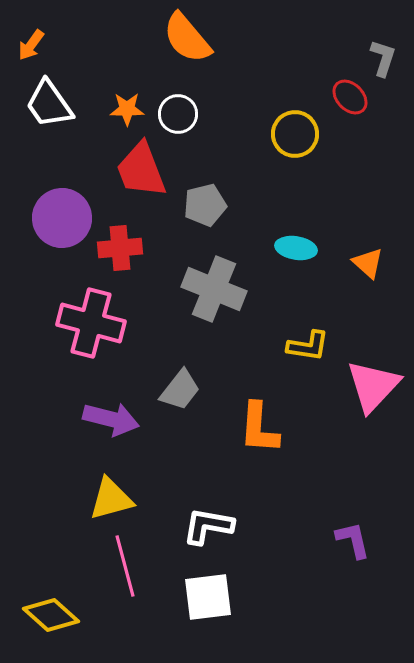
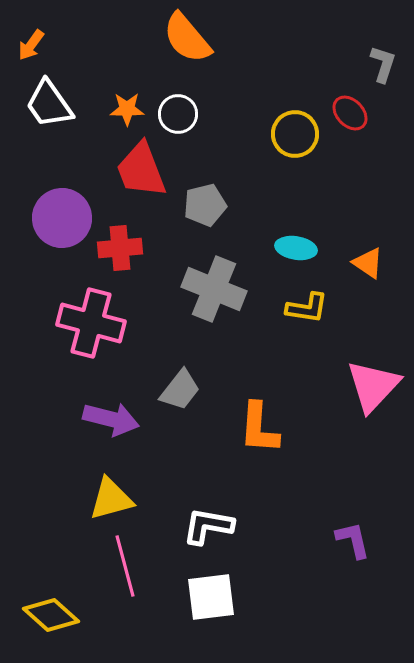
gray L-shape: moved 6 px down
red ellipse: moved 16 px down
orange triangle: rotated 8 degrees counterclockwise
yellow L-shape: moved 1 px left, 38 px up
white square: moved 3 px right
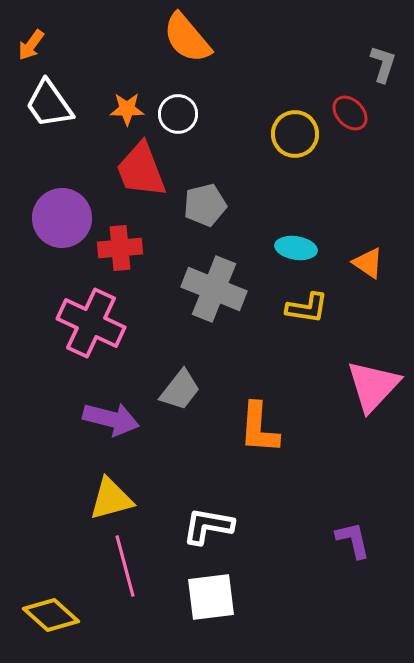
pink cross: rotated 10 degrees clockwise
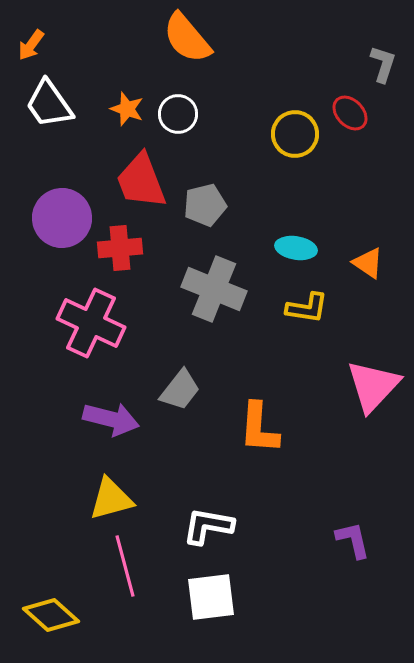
orange star: rotated 20 degrees clockwise
red trapezoid: moved 11 px down
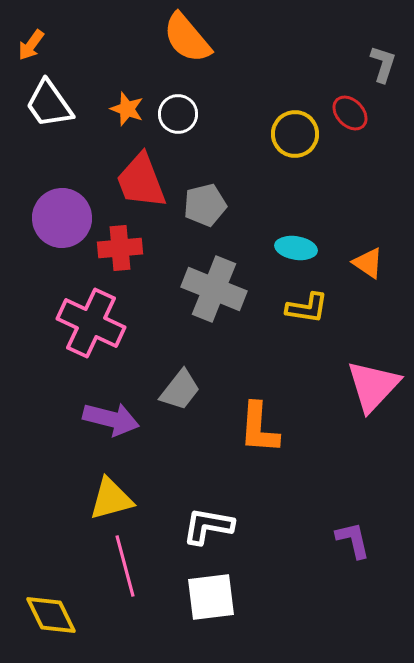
yellow diamond: rotated 22 degrees clockwise
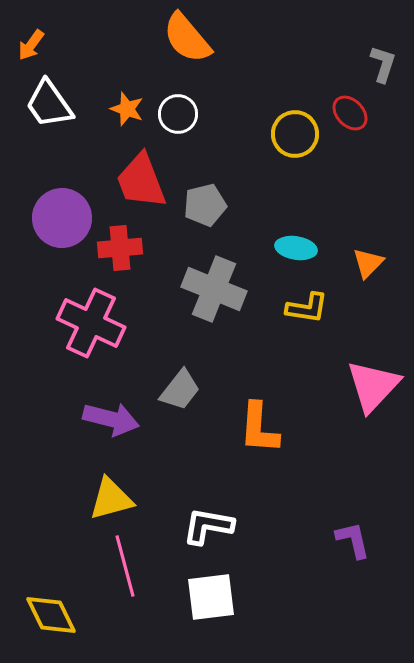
orange triangle: rotated 40 degrees clockwise
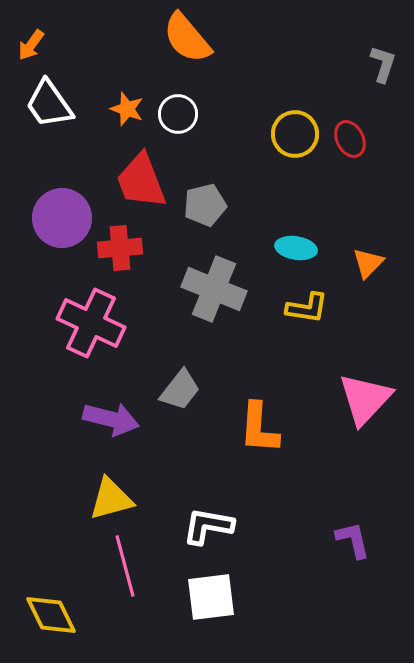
red ellipse: moved 26 px down; rotated 18 degrees clockwise
pink triangle: moved 8 px left, 13 px down
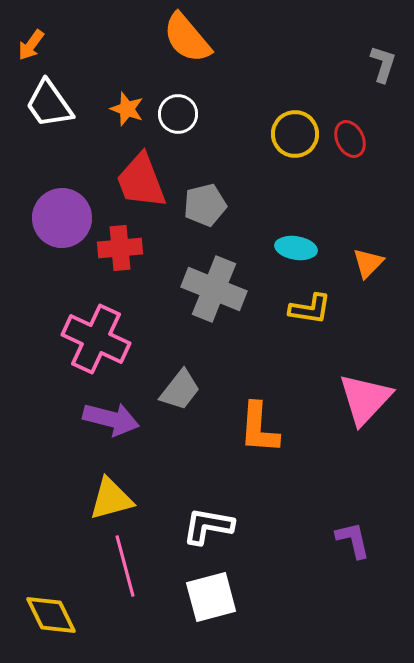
yellow L-shape: moved 3 px right, 1 px down
pink cross: moved 5 px right, 16 px down
white square: rotated 8 degrees counterclockwise
